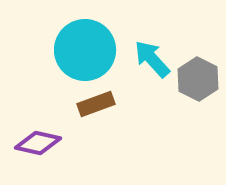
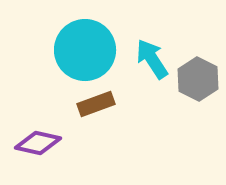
cyan arrow: rotated 9 degrees clockwise
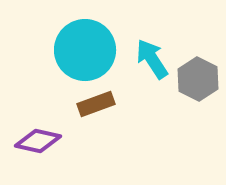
purple diamond: moved 2 px up
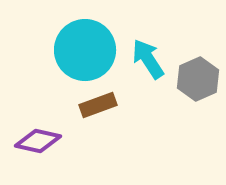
cyan arrow: moved 4 px left
gray hexagon: rotated 9 degrees clockwise
brown rectangle: moved 2 px right, 1 px down
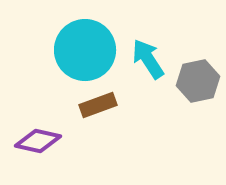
gray hexagon: moved 2 px down; rotated 12 degrees clockwise
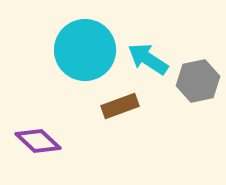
cyan arrow: rotated 24 degrees counterclockwise
brown rectangle: moved 22 px right, 1 px down
purple diamond: rotated 30 degrees clockwise
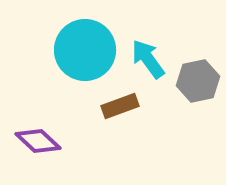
cyan arrow: rotated 21 degrees clockwise
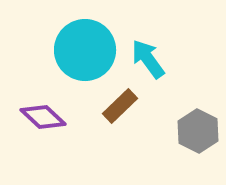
gray hexagon: moved 50 px down; rotated 21 degrees counterclockwise
brown rectangle: rotated 24 degrees counterclockwise
purple diamond: moved 5 px right, 24 px up
